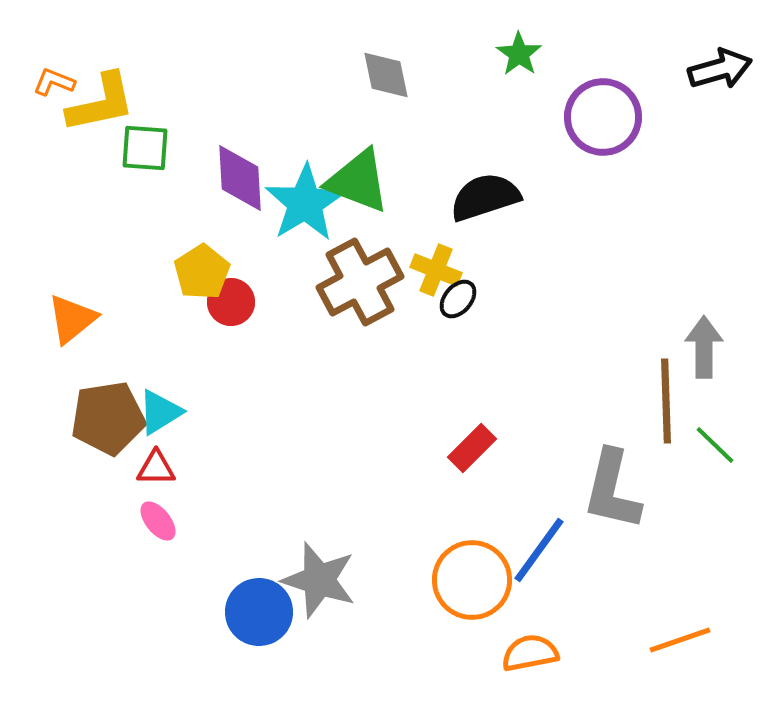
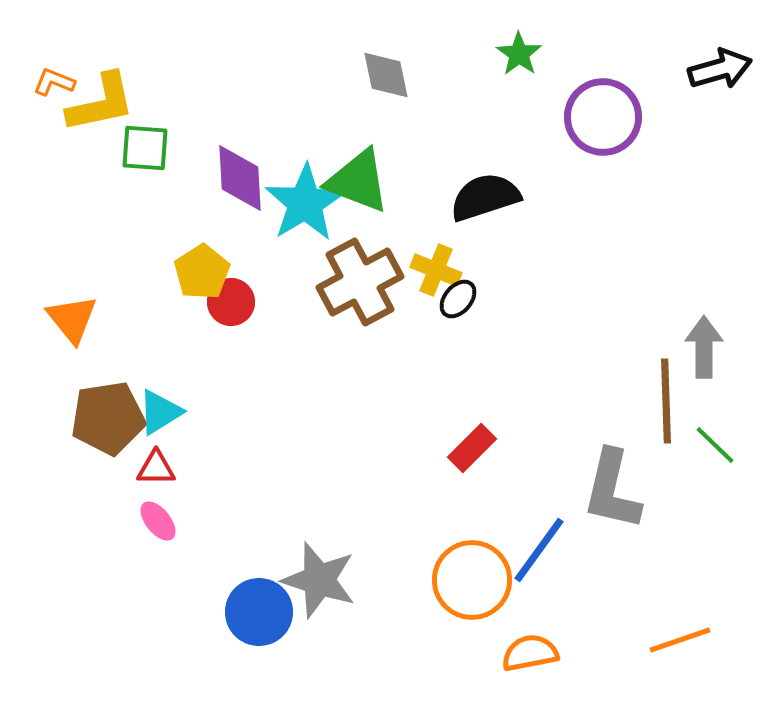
orange triangle: rotated 30 degrees counterclockwise
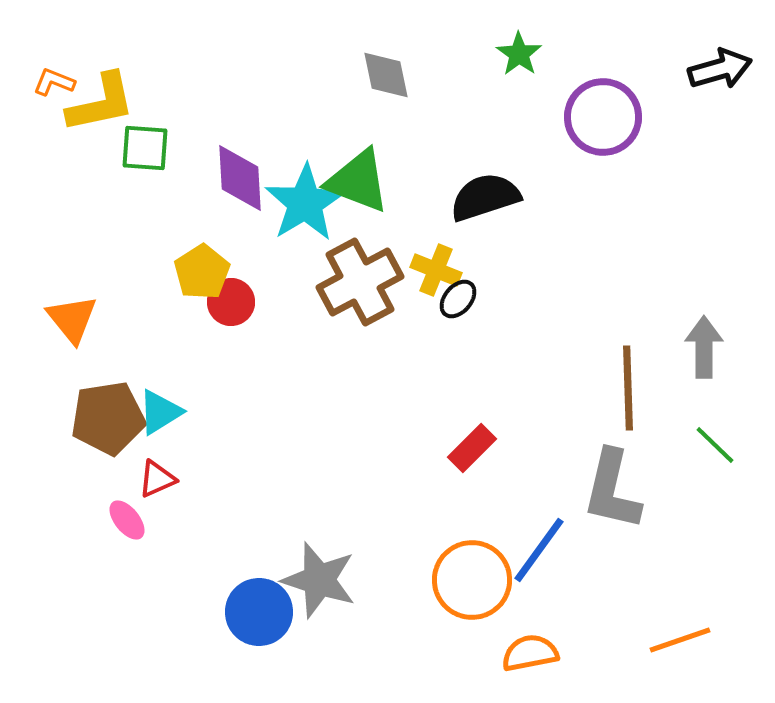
brown line: moved 38 px left, 13 px up
red triangle: moved 1 px right, 11 px down; rotated 24 degrees counterclockwise
pink ellipse: moved 31 px left, 1 px up
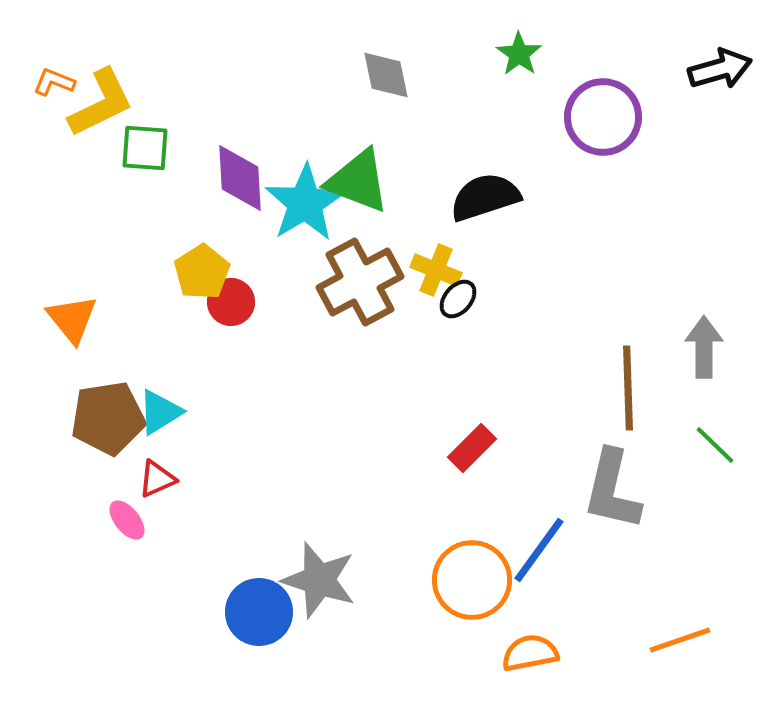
yellow L-shape: rotated 14 degrees counterclockwise
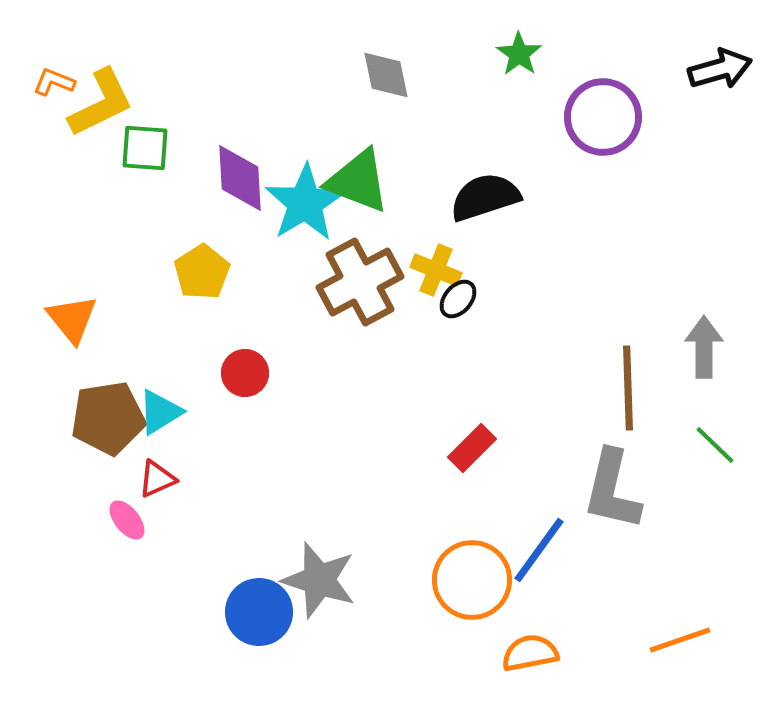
red circle: moved 14 px right, 71 px down
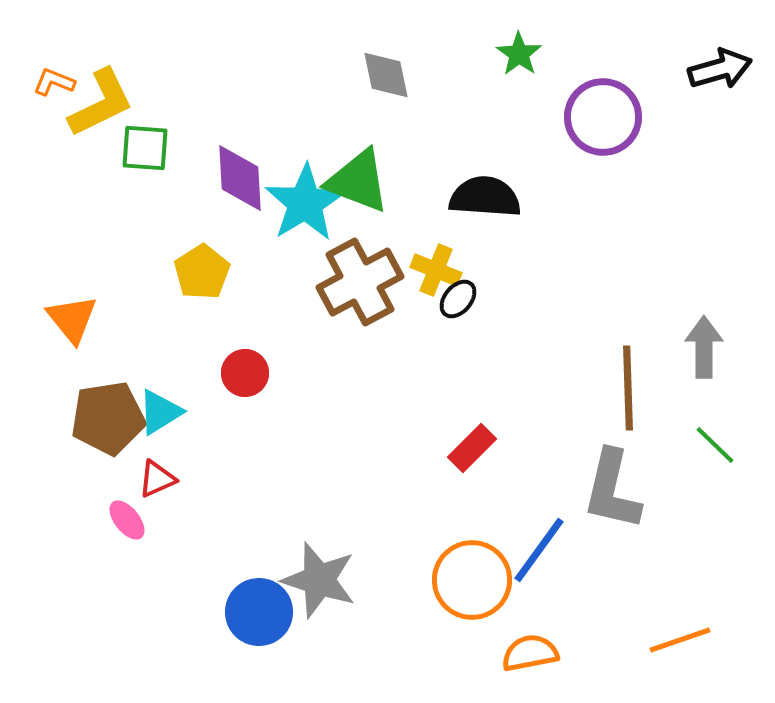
black semicircle: rotated 22 degrees clockwise
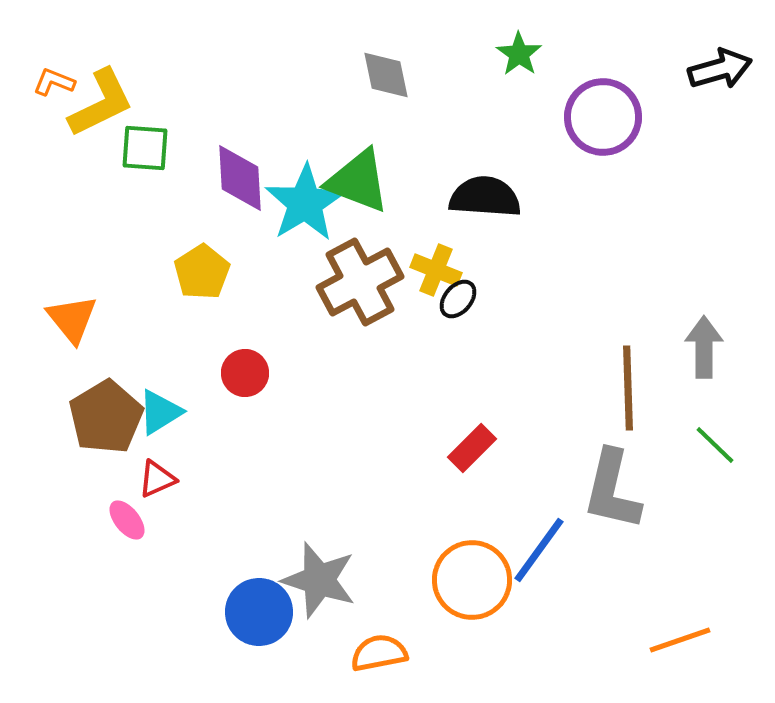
brown pentagon: moved 2 px left, 1 px up; rotated 22 degrees counterclockwise
orange semicircle: moved 151 px left
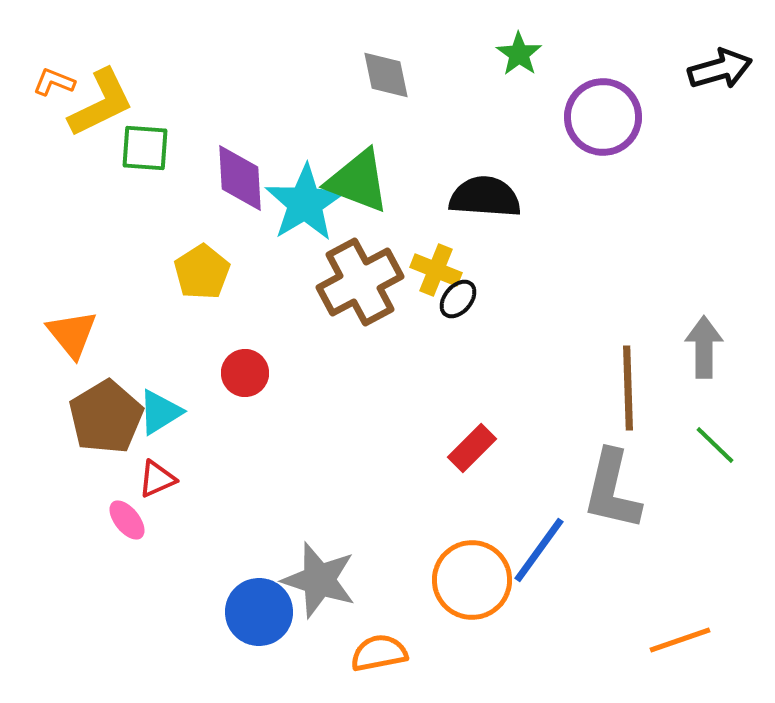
orange triangle: moved 15 px down
